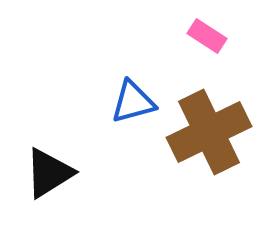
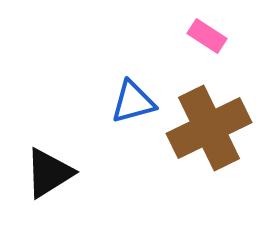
brown cross: moved 4 px up
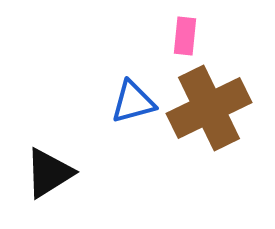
pink rectangle: moved 22 px left; rotated 63 degrees clockwise
brown cross: moved 20 px up
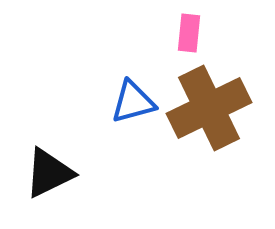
pink rectangle: moved 4 px right, 3 px up
black triangle: rotated 6 degrees clockwise
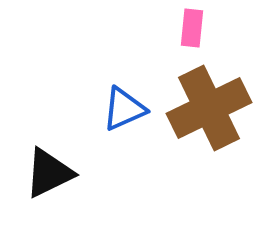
pink rectangle: moved 3 px right, 5 px up
blue triangle: moved 9 px left, 7 px down; rotated 9 degrees counterclockwise
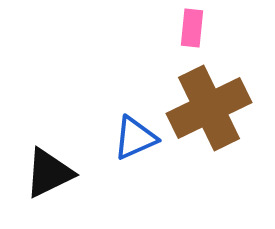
blue triangle: moved 11 px right, 29 px down
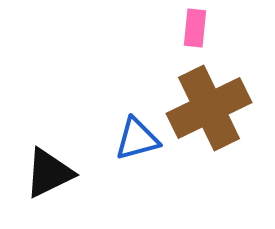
pink rectangle: moved 3 px right
blue triangle: moved 2 px right, 1 px down; rotated 9 degrees clockwise
